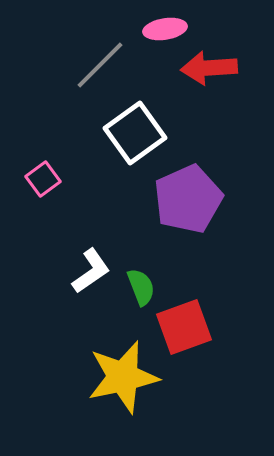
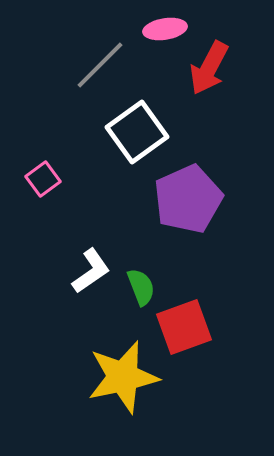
red arrow: rotated 58 degrees counterclockwise
white square: moved 2 px right, 1 px up
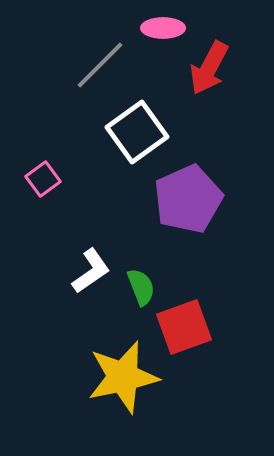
pink ellipse: moved 2 px left, 1 px up; rotated 9 degrees clockwise
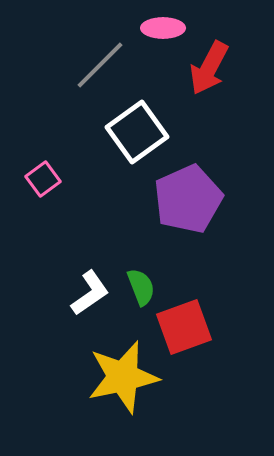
white L-shape: moved 1 px left, 22 px down
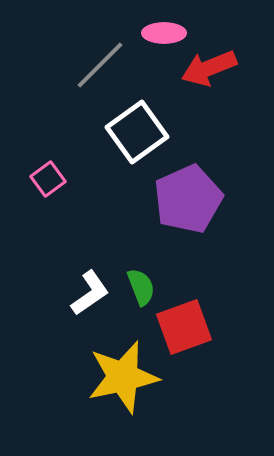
pink ellipse: moved 1 px right, 5 px down
red arrow: rotated 40 degrees clockwise
pink square: moved 5 px right
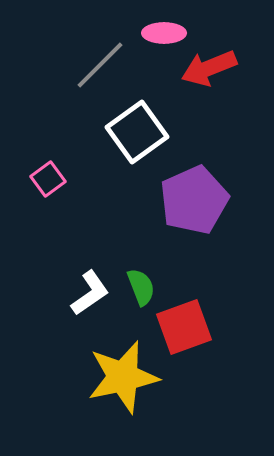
purple pentagon: moved 6 px right, 1 px down
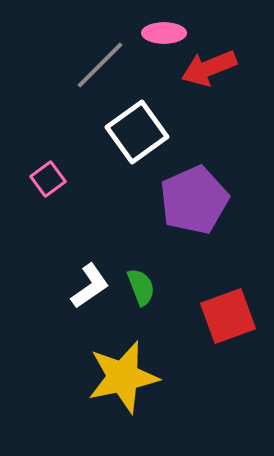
white L-shape: moved 7 px up
red square: moved 44 px right, 11 px up
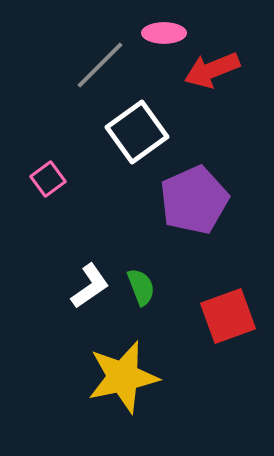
red arrow: moved 3 px right, 2 px down
